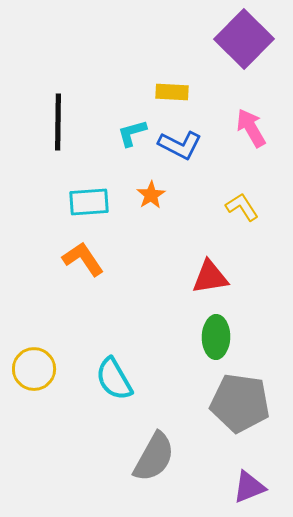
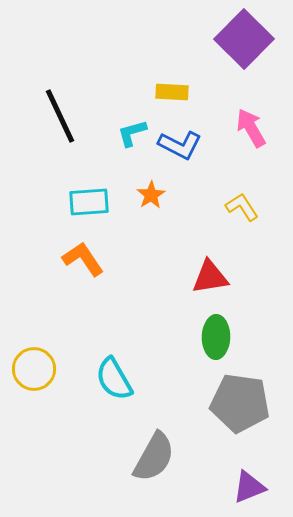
black line: moved 2 px right, 6 px up; rotated 26 degrees counterclockwise
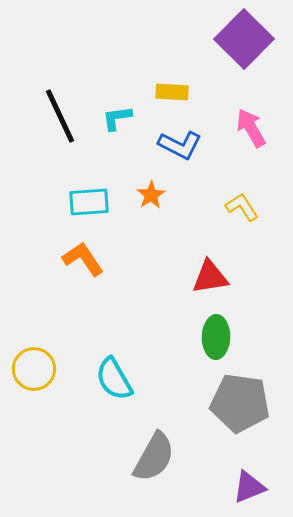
cyan L-shape: moved 15 px left, 15 px up; rotated 8 degrees clockwise
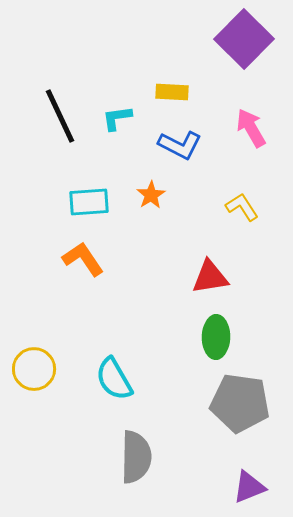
gray semicircle: moved 18 px left; rotated 28 degrees counterclockwise
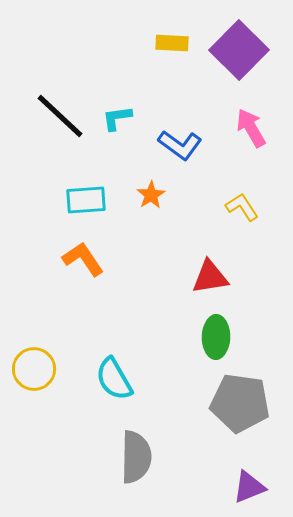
purple square: moved 5 px left, 11 px down
yellow rectangle: moved 49 px up
black line: rotated 22 degrees counterclockwise
blue L-shape: rotated 9 degrees clockwise
cyan rectangle: moved 3 px left, 2 px up
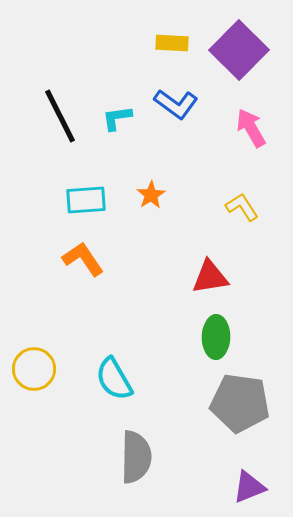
black line: rotated 20 degrees clockwise
blue L-shape: moved 4 px left, 41 px up
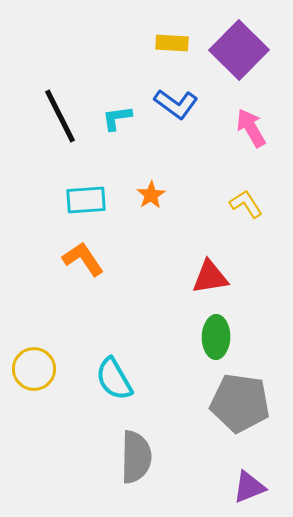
yellow L-shape: moved 4 px right, 3 px up
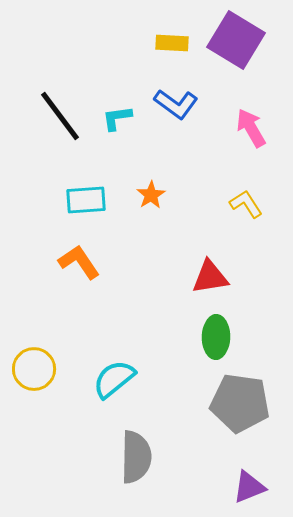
purple square: moved 3 px left, 10 px up; rotated 14 degrees counterclockwise
black line: rotated 10 degrees counterclockwise
orange L-shape: moved 4 px left, 3 px down
cyan semicircle: rotated 81 degrees clockwise
